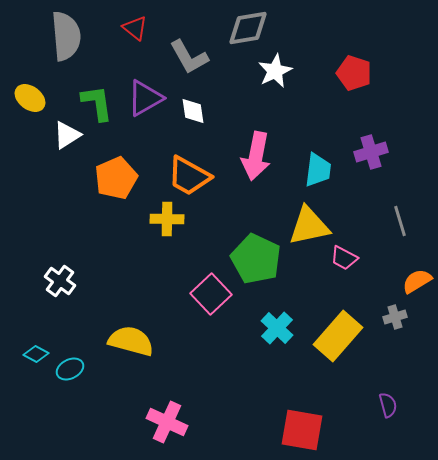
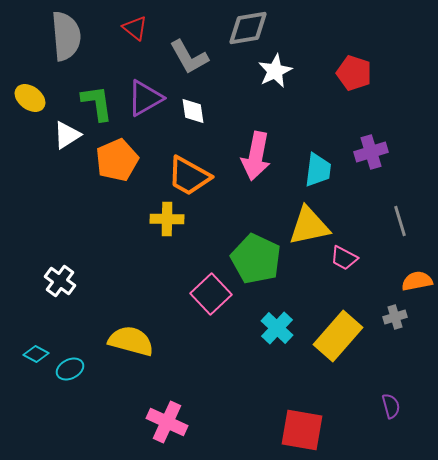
orange pentagon: moved 1 px right, 18 px up
orange semicircle: rotated 20 degrees clockwise
purple semicircle: moved 3 px right, 1 px down
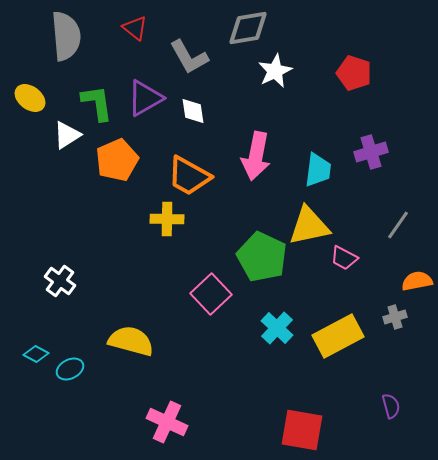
gray line: moved 2 px left, 4 px down; rotated 52 degrees clockwise
green pentagon: moved 6 px right, 2 px up
yellow rectangle: rotated 21 degrees clockwise
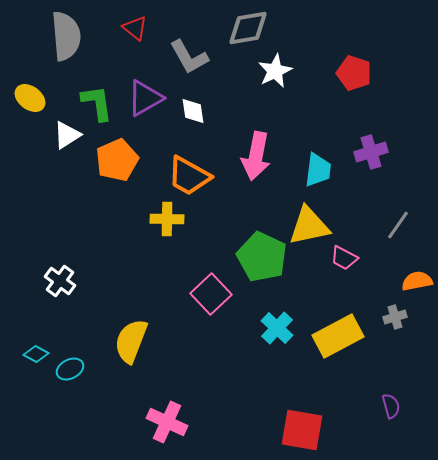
yellow semicircle: rotated 84 degrees counterclockwise
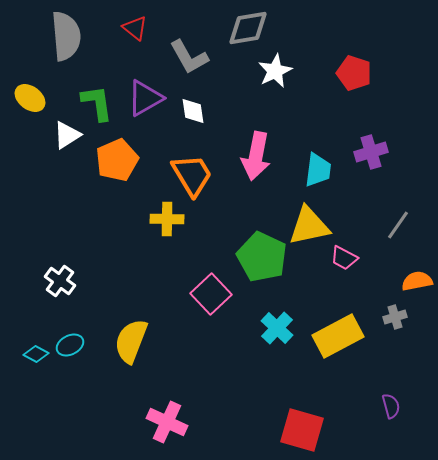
orange trapezoid: moved 3 px right, 1 px up; rotated 150 degrees counterclockwise
cyan ellipse: moved 24 px up
red square: rotated 6 degrees clockwise
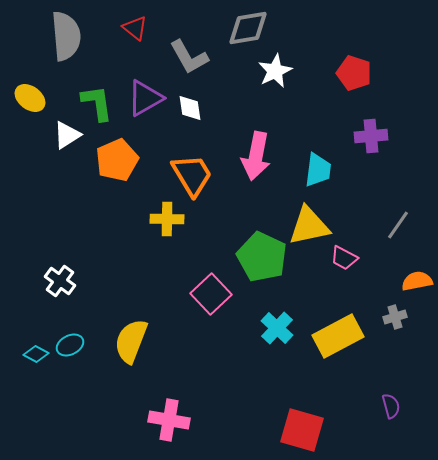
white diamond: moved 3 px left, 3 px up
purple cross: moved 16 px up; rotated 12 degrees clockwise
pink cross: moved 2 px right, 2 px up; rotated 15 degrees counterclockwise
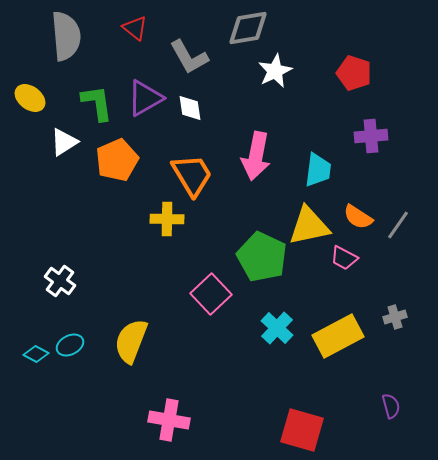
white triangle: moved 3 px left, 7 px down
orange semicircle: moved 59 px left, 64 px up; rotated 136 degrees counterclockwise
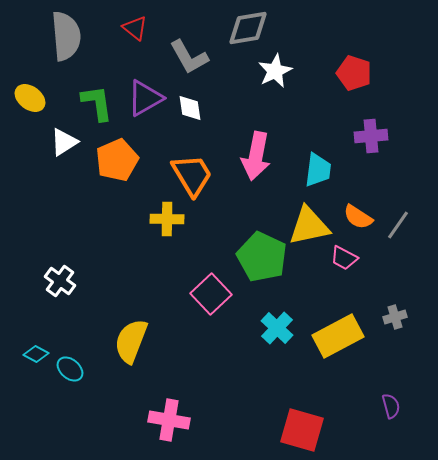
cyan ellipse: moved 24 px down; rotated 68 degrees clockwise
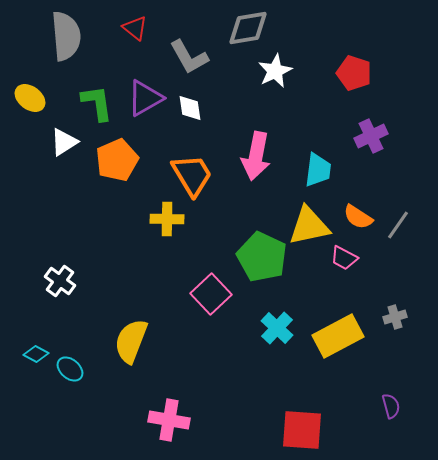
purple cross: rotated 20 degrees counterclockwise
red square: rotated 12 degrees counterclockwise
